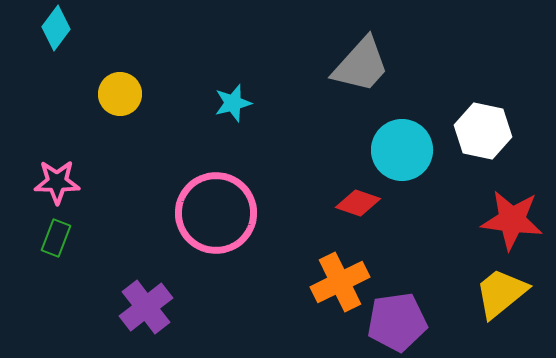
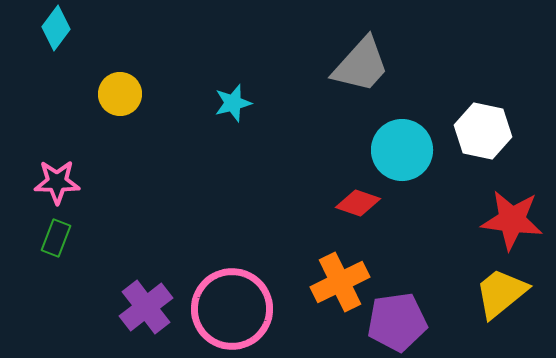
pink circle: moved 16 px right, 96 px down
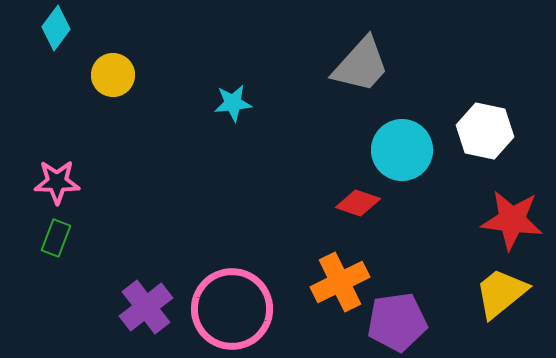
yellow circle: moved 7 px left, 19 px up
cyan star: rotated 9 degrees clockwise
white hexagon: moved 2 px right
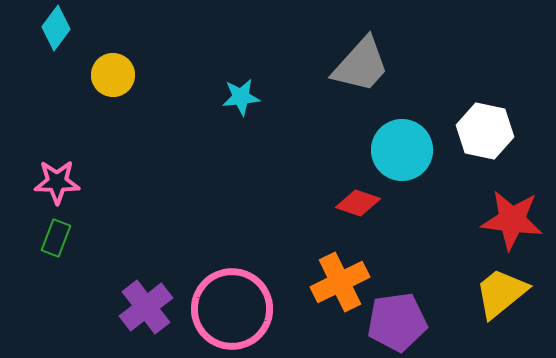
cyan star: moved 8 px right, 6 px up
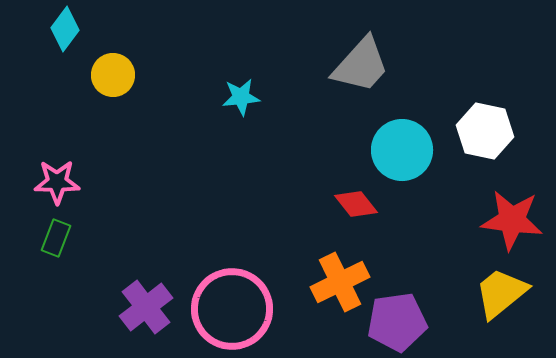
cyan diamond: moved 9 px right, 1 px down
red diamond: moved 2 px left, 1 px down; rotated 33 degrees clockwise
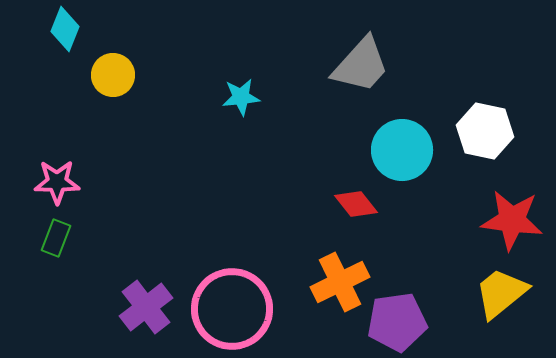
cyan diamond: rotated 15 degrees counterclockwise
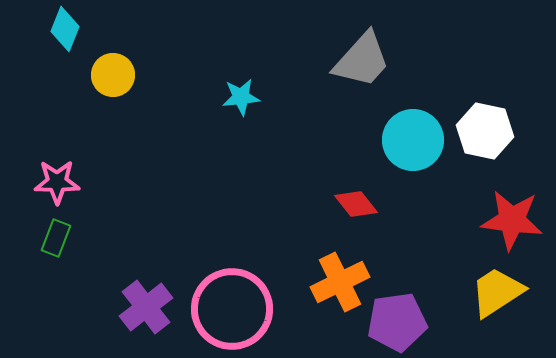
gray trapezoid: moved 1 px right, 5 px up
cyan circle: moved 11 px right, 10 px up
yellow trapezoid: moved 4 px left, 1 px up; rotated 6 degrees clockwise
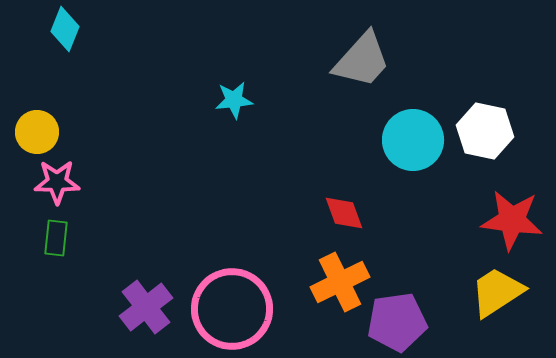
yellow circle: moved 76 px left, 57 px down
cyan star: moved 7 px left, 3 px down
red diamond: moved 12 px left, 9 px down; rotated 18 degrees clockwise
green rectangle: rotated 15 degrees counterclockwise
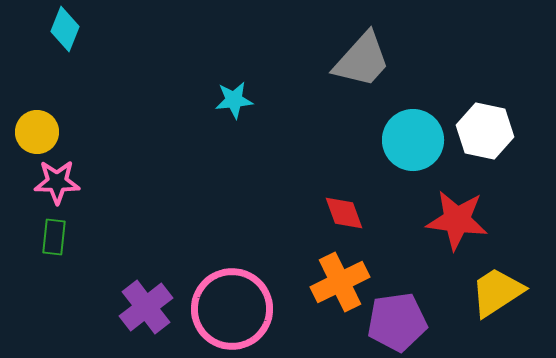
red star: moved 55 px left
green rectangle: moved 2 px left, 1 px up
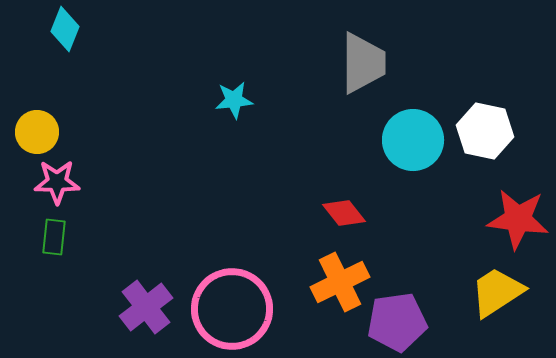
gray trapezoid: moved 1 px right, 3 px down; rotated 42 degrees counterclockwise
red diamond: rotated 18 degrees counterclockwise
red star: moved 61 px right, 1 px up
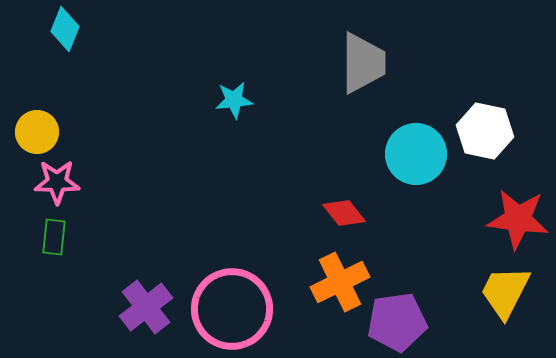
cyan circle: moved 3 px right, 14 px down
yellow trapezoid: moved 8 px right; rotated 30 degrees counterclockwise
